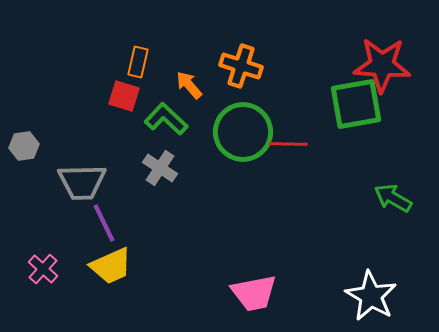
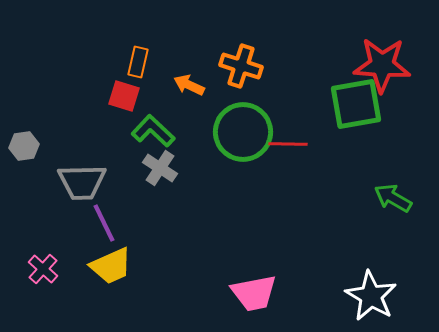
orange arrow: rotated 24 degrees counterclockwise
green L-shape: moved 13 px left, 12 px down
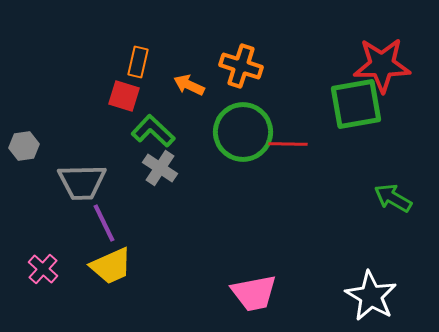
red star: rotated 4 degrees counterclockwise
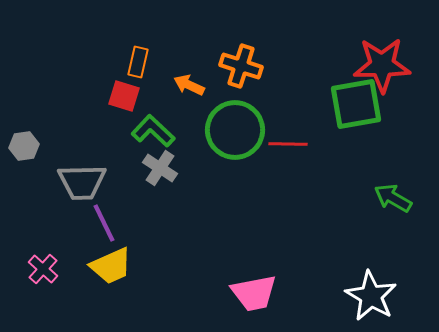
green circle: moved 8 px left, 2 px up
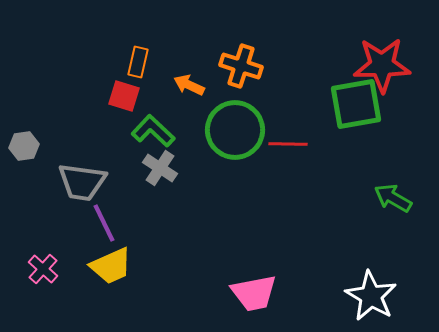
gray trapezoid: rotated 9 degrees clockwise
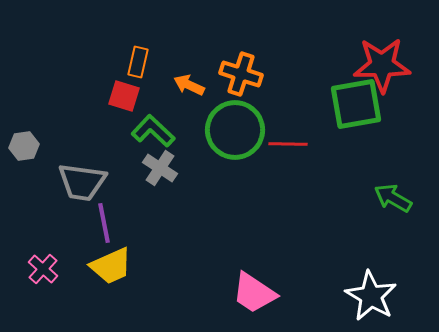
orange cross: moved 8 px down
purple line: rotated 15 degrees clockwise
pink trapezoid: rotated 45 degrees clockwise
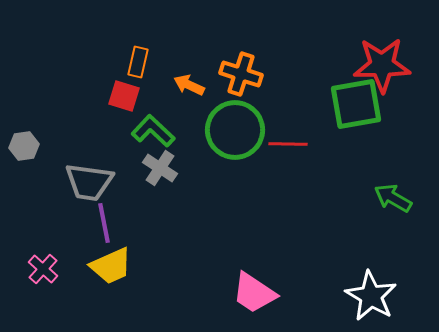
gray trapezoid: moved 7 px right
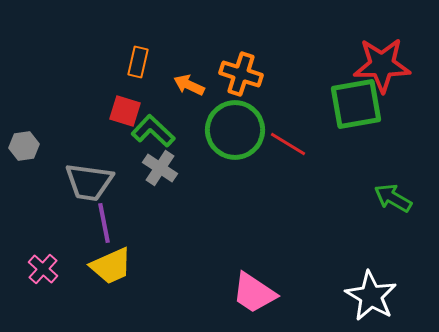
red square: moved 1 px right, 15 px down
red line: rotated 30 degrees clockwise
